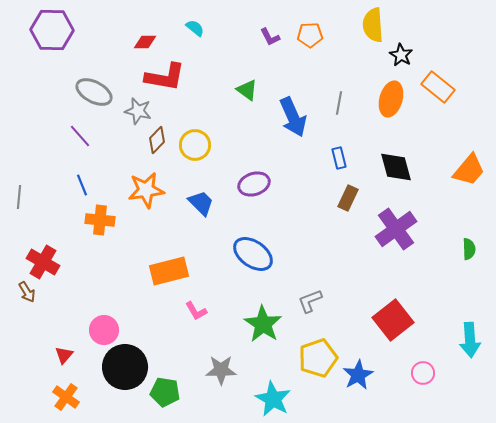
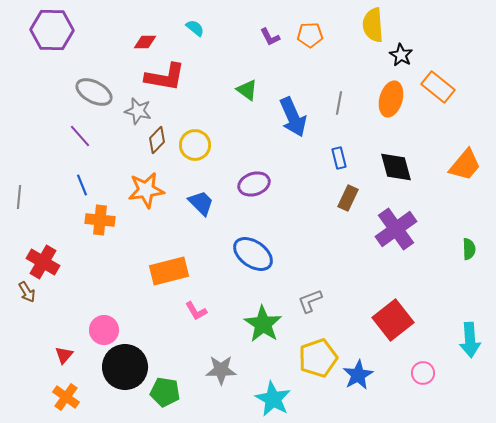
orange trapezoid at (469, 170): moved 4 px left, 5 px up
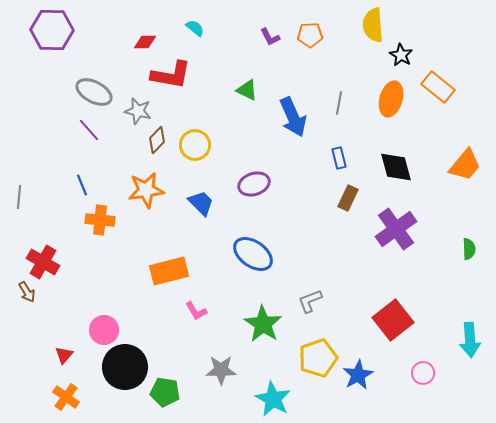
red L-shape at (165, 77): moved 6 px right, 2 px up
green triangle at (247, 90): rotated 10 degrees counterclockwise
purple line at (80, 136): moved 9 px right, 6 px up
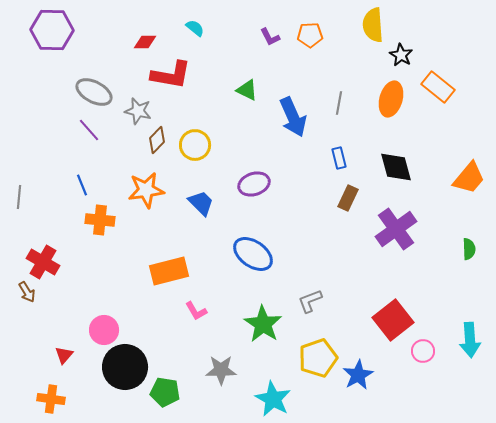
orange trapezoid at (465, 165): moved 4 px right, 13 px down
pink circle at (423, 373): moved 22 px up
orange cross at (66, 397): moved 15 px left, 2 px down; rotated 28 degrees counterclockwise
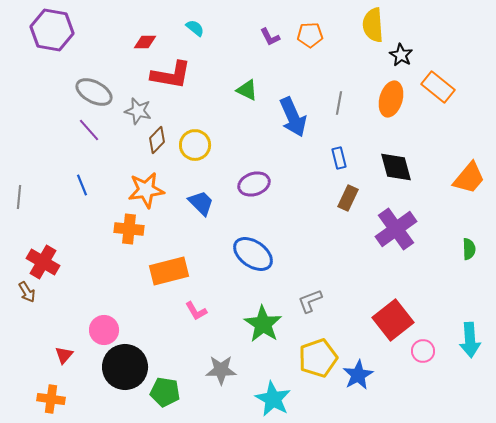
purple hexagon at (52, 30): rotated 9 degrees clockwise
orange cross at (100, 220): moved 29 px right, 9 px down
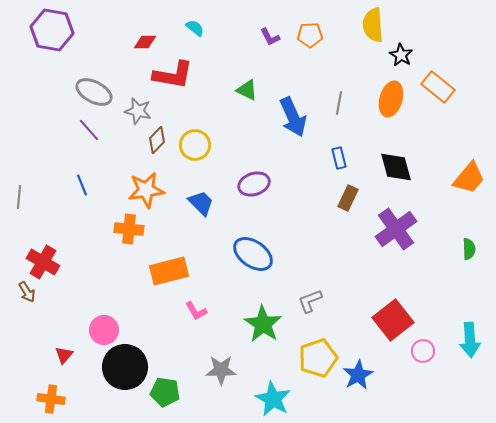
red L-shape at (171, 75): moved 2 px right
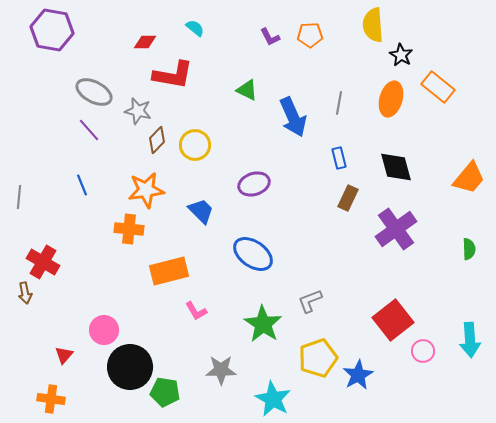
blue trapezoid at (201, 203): moved 8 px down
brown arrow at (27, 292): moved 2 px left, 1 px down; rotated 20 degrees clockwise
black circle at (125, 367): moved 5 px right
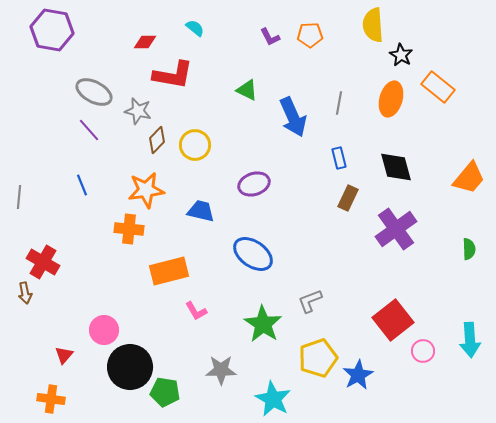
blue trapezoid at (201, 211): rotated 32 degrees counterclockwise
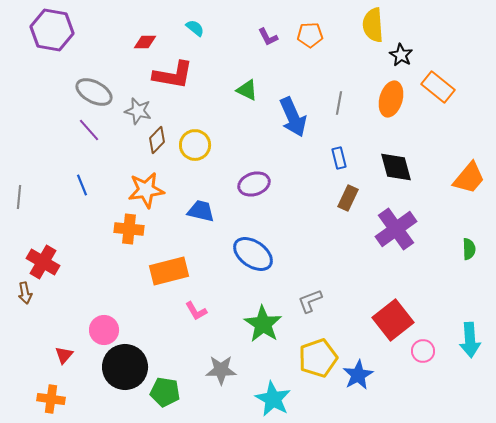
purple L-shape at (270, 37): moved 2 px left
black circle at (130, 367): moved 5 px left
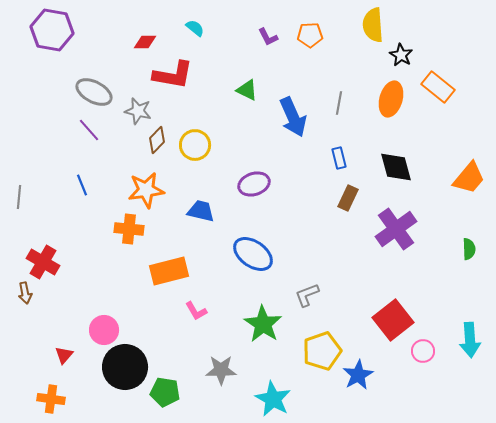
gray L-shape at (310, 301): moved 3 px left, 6 px up
yellow pentagon at (318, 358): moved 4 px right, 7 px up
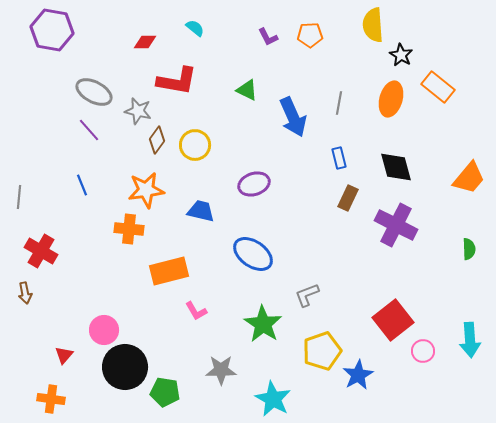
red L-shape at (173, 75): moved 4 px right, 6 px down
brown diamond at (157, 140): rotated 8 degrees counterclockwise
purple cross at (396, 229): moved 4 px up; rotated 27 degrees counterclockwise
red cross at (43, 262): moved 2 px left, 11 px up
